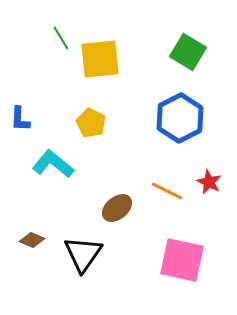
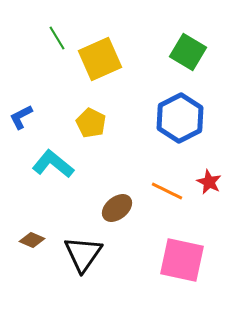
green line: moved 4 px left
yellow square: rotated 18 degrees counterclockwise
blue L-shape: moved 1 px right, 2 px up; rotated 60 degrees clockwise
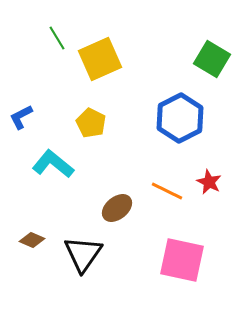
green square: moved 24 px right, 7 px down
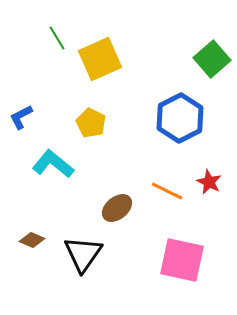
green square: rotated 18 degrees clockwise
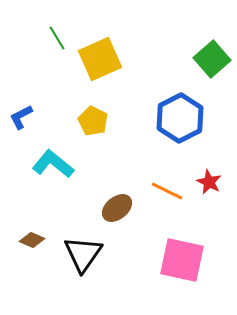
yellow pentagon: moved 2 px right, 2 px up
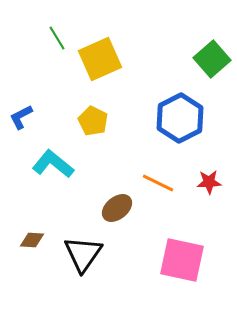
red star: rotated 30 degrees counterclockwise
orange line: moved 9 px left, 8 px up
brown diamond: rotated 20 degrees counterclockwise
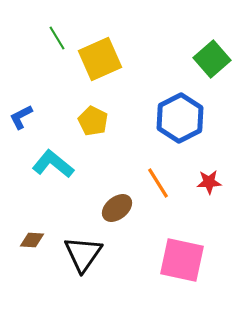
orange line: rotated 32 degrees clockwise
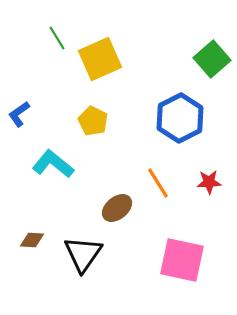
blue L-shape: moved 2 px left, 3 px up; rotated 8 degrees counterclockwise
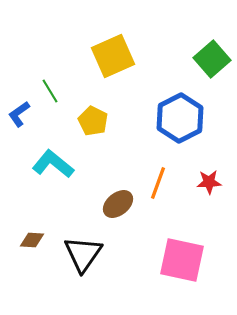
green line: moved 7 px left, 53 px down
yellow square: moved 13 px right, 3 px up
orange line: rotated 52 degrees clockwise
brown ellipse: moved 1 px right, 4 px up
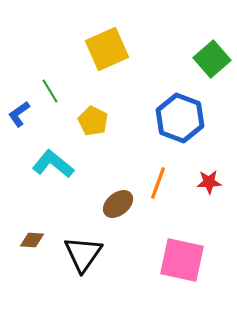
yellow square: moved 6 px left, 7 px up
blue hexagon: rotated 12 degrees counterclockwise
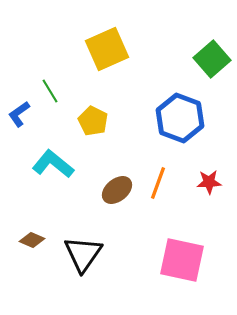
brown ellipse: moved 1 px left, 14 px up
brown diamond: rotated 20 degrees clockwise
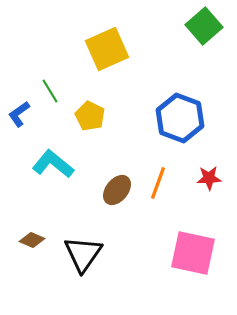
green square: moved 8 px left, 33 px up
yellow pentagon: moved 3 px left, 5 px up
red star: moved 4 px up
brown ellipse: rotated 12 degrees counterclockwise
pink square: moved 11 px right, 7 px up
